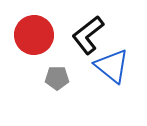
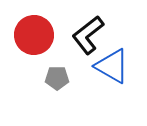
blue triangle: rotated 9 degrees counterclockwise
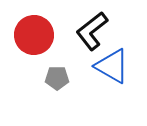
black L-shape: moved 4 px right, 4 px up
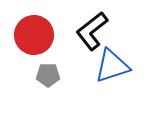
blue triangle: rotated 48 degrees counterclockwise
gray pentagon: moved 9 px left, 3 px up
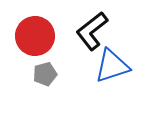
red circle: moved 1 px right, 1 px down
gray pentagon: moved 3 px left, 1 px up; rotated 15 degrees counterclockwise
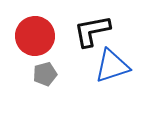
black L-shape: rotated 27 degrees clockwise
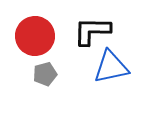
black L-shape: rotated 12 degrees clockwise
blue triangle: moved 1 px left, 1 px down; rotated 6 degrees clockwise
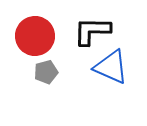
blue triangle: rotated 36 degrees clockwise
gray pentagon: moved 1 px right, 2 px up
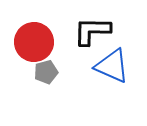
red circle: moved 1 px left, 6 px down
blue triangle: moved 1 px right, 1 px up
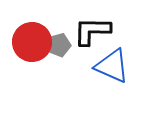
red circle: moved 2 px left
gray pentagon: moved 13 px right, 27 px up
